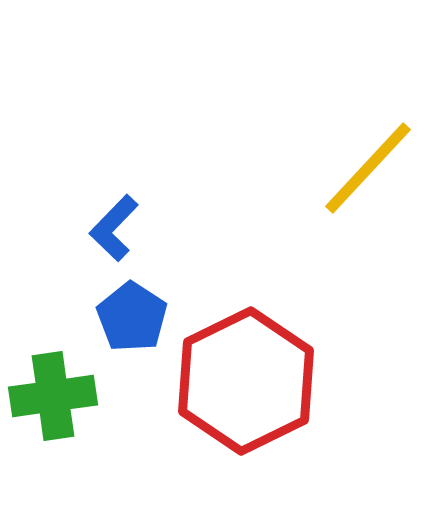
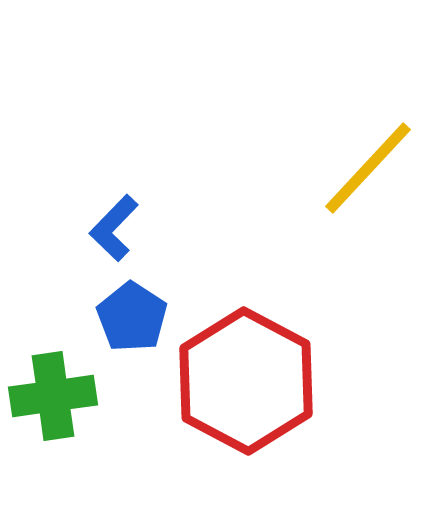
red hexagon: rotated 6 degrees counterclockwise
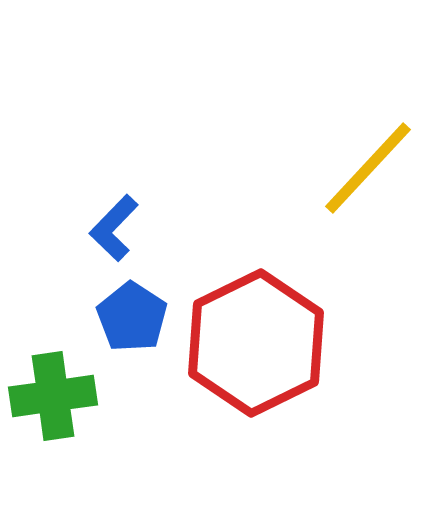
red hexagon: moved 10 px right, 38 px up; rotated 6 degrees clockwise
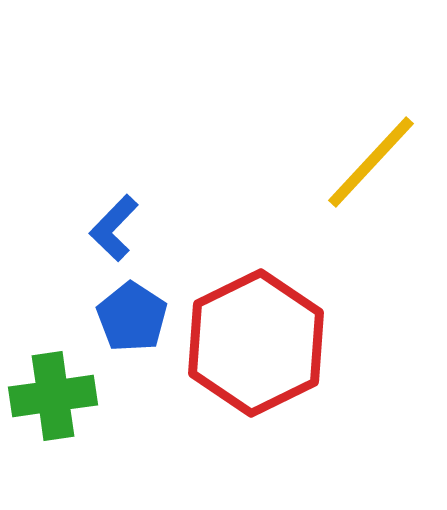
yellow line: moved 3 px right, 6 px up
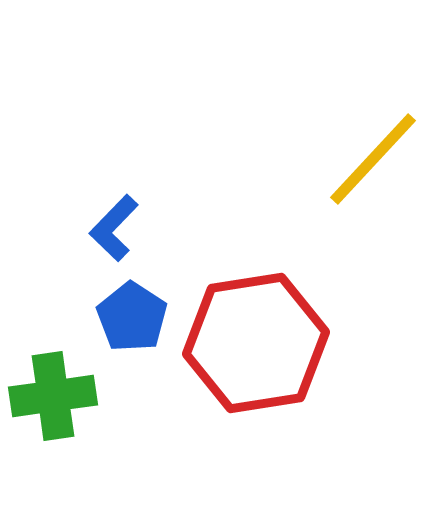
yellow line: moved 2 px right, 3 px up
red hexagon: rotated 17 degrees clockwise
